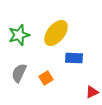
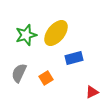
green star: moved 7 px right
blue rectangle: rotated 18 degrees counterclockwise
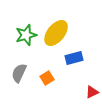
orange square: moved 1 px right
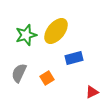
yellow ellipse: moved 2 px up
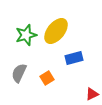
red triangle: moved 2 px down
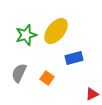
orange square: rotated 24 degrees counterclockwise
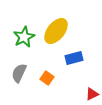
green star: moved 2 px left, 2 px down; rotated 10 degrees counterclockwise
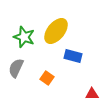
green star: rotated 25 degrees counterclockwise
blue rectangle: moved 1 px left, 2 px up; rotated 30 degrees clockwise
gray semicircle: moved 3 px left, 5 px up
red triangle: rotated 24 degrees clockwise
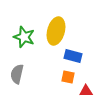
yellow ellipse: rotated 24 degrees counterclockwise
gray semicircle: moved 1 px right, 6 px down; rotated 12 degrees counterclockwise
orange square: moved 21 px right, 1 px up; rotated 24 degrees counterclockwise
red triangle: moved 6 px left, 3 px up
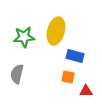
green star: rotated 25 degrees counterclockwise
blue rectangle: moved 2 px right
